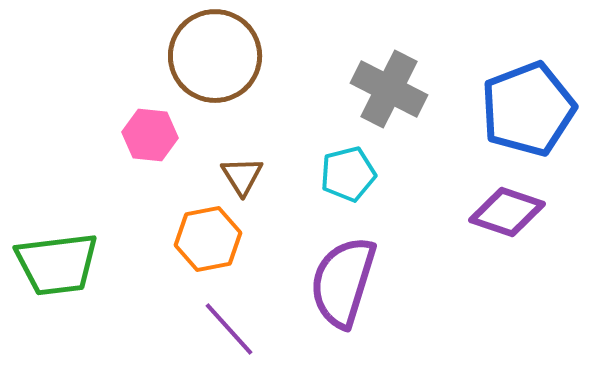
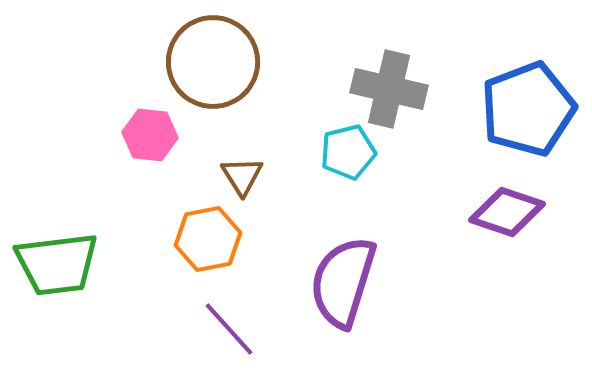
brown circle: moved 2 px left, 6 px down
gray cross: rotated 14 degrees counterclockwise
cyan pentagon: moved 22 px up
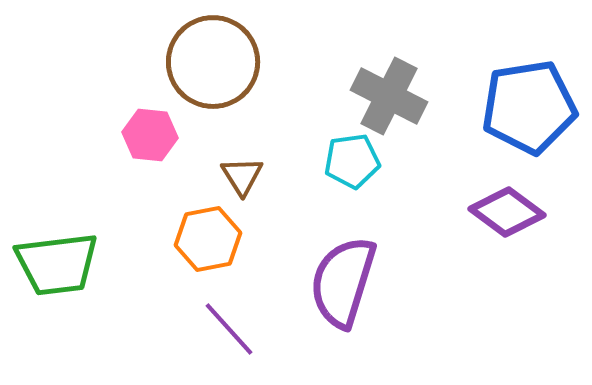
gray cross: moved 7 px down; rotated 14 degrees clockwise
blue pentagon: moved 1 px right, 2 px up; rotated 12 degrees clockwise
cyan pentagon: moved 4 px right, 9 px down; rotated 6 degrees clockwise
purple diamond: rotated 18 degrees clockwise
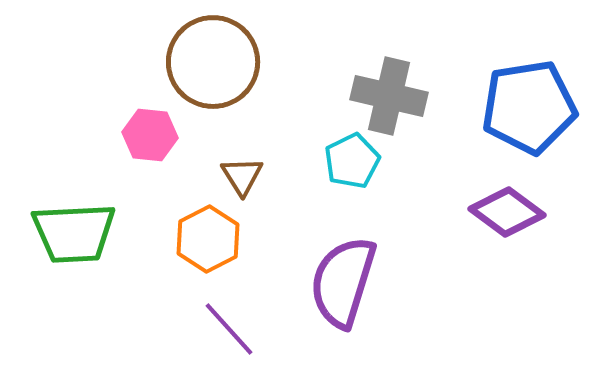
gray cross: rotated 14 degrees counterclockwise
cyan pentagon: rotated 18 degrees counterclockwise
orange hexagon: rotated 16 degrees counterclockwise
green trapezoid: moved 17 px right, 31 px up; rotated 4 degrees clockwise
